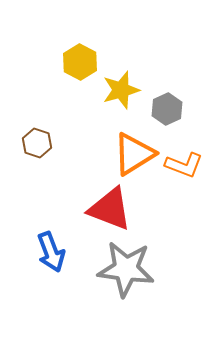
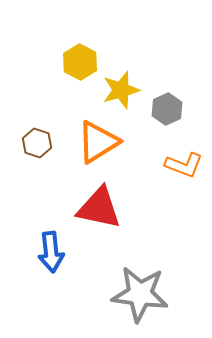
orange triangle: moved 36 px left, 12 px up
red triangle: moved 11 px left, 1 px up; rotated 9 degrees counterclockwise
blue arrow: rotated 15 degrees clockwise
gray star: moved 14 px right, 25 px down
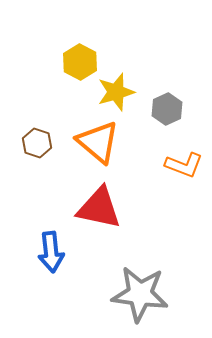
yellow star: moved 5 px left, 2 px down
orange triangle: rotated 48 degrees counterclockwise
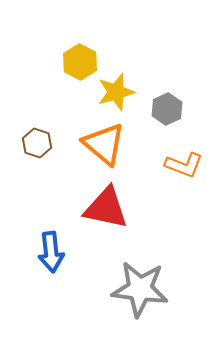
orange triangle: moved 6 px right, 2 px down
red triangle: moved 7 px right
gray star: moved 5 px up
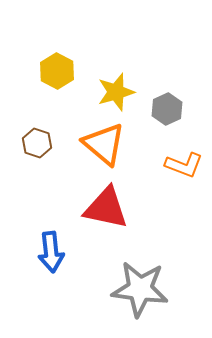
yellow hexagon: moved 23 px left, 9 px down
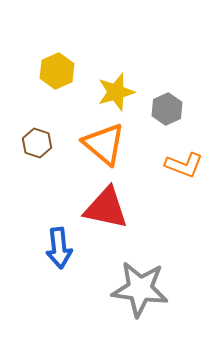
yellow hexagon: rotated 8 degrees clockwise
blue arrow: moved 8 px right, 4 px up
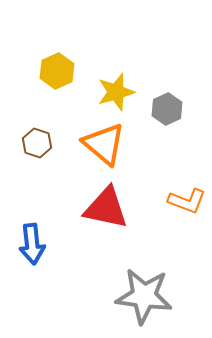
orange L-shape: moved 3 px right, 36 px down
blue arrow: moved 27 px left, 4 px up
gray star: moved 4 px right, 7 px down
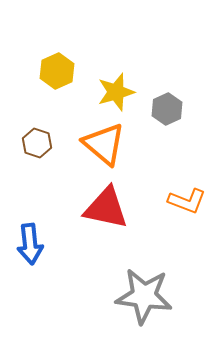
blue arrow: moved 2 px left
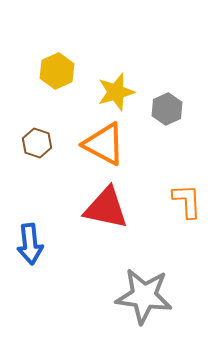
orange triangle: rotated 12 degrees counterclockwise
orange L-shape: rotated 114 degrees counterclockwise
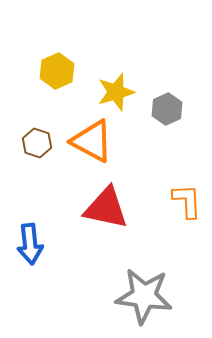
orange triangle: moved 12 px left, 3 px up
